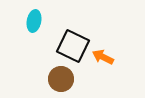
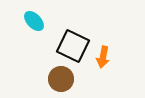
cyan ellipse: rotated 55 degrees counterclockwise
orange arrow: rotated 105 degrees counterclockwise
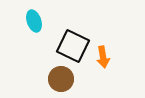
cyan ellipse: rotated 25 degrees clockwise
orange arrow: rotated 20 degrees counterclockwise
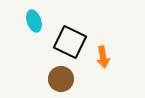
black square: moved 3 px left, 4 px up
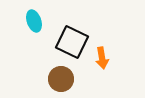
black square: moved 2 px right
orange arrow: moved 1 px left, 1 px down
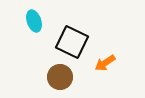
orange arrow: moved 3 px right, 5 px down; rotated 65 degrees clockwise
brown circle: moved 1 px left, 2 px up
